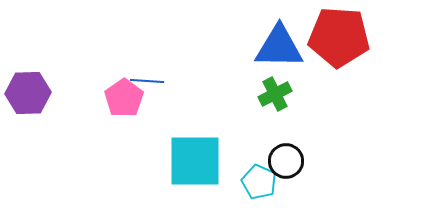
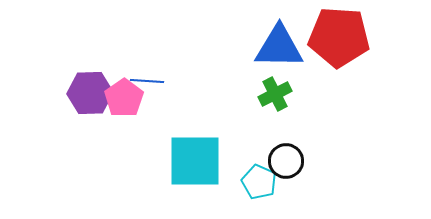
purple hexagon: moved 62 px right
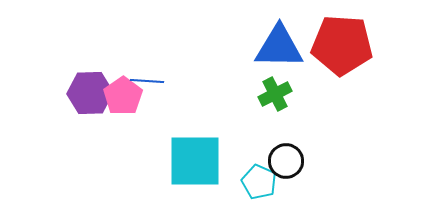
red pentagon: moved 3 px right, 8 px down
pink pentagon: moved 1 px left, 2 px up
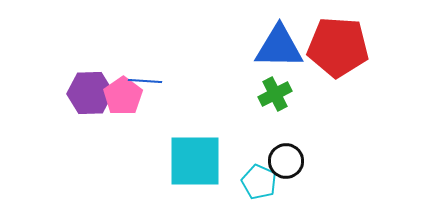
red pentagon: moved 4 px left, 2 px down
blue line: moved 2 px left
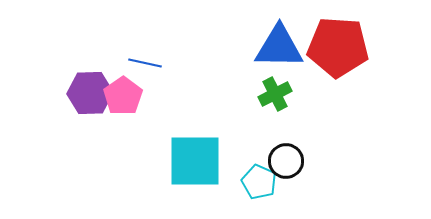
blue line: moved 18 px up; rotated 8 degrees clockwise
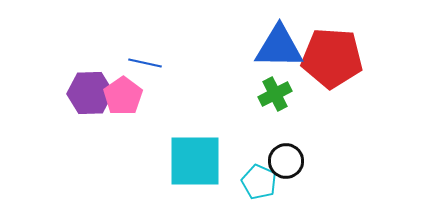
red pentagon: moved 6 px left, 11 px down
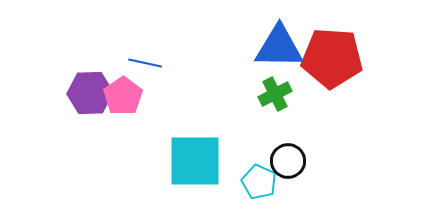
black circle: moved 2 px right
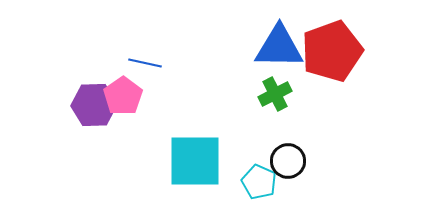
red pentagon: moved 7 px up; rotated 24 degrees counterclockwise
purple hexagon: moved 4 px right, 12 px down
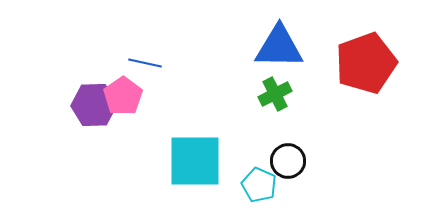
red pentagon: moved 34 px right, 12 px down
cyan pentagon: moved 3 px down
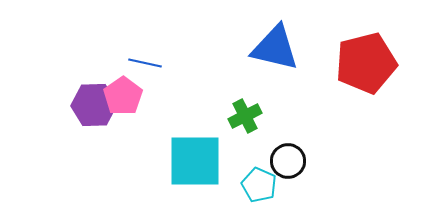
blue triangle: moved 4 px left, 1 px down; rotated 12 degrees clockwise
red pentagon: rotated 6 degrees clockwise
green cross: moved 30 px left, 22 px down
